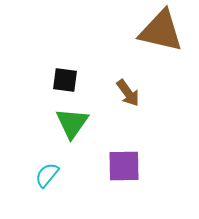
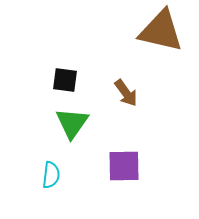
brown arrow: moved 2 px left
cyan semicircle: moved 4 px right; rotated 148 degrees clockwise
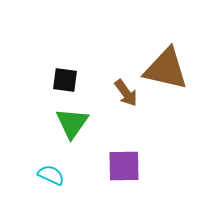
brown triangle: moved 5 px right, 38 px down
cyan semicircle: rotated 72 degrees counterclockwise
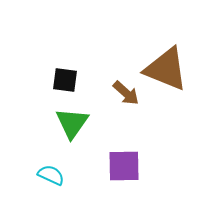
brown triangle: rotated 9 degrees clockwise
brown arrow: rotated 12 degrees counterclockwise
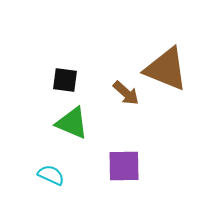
green triangle: rotated 42 degrees counterclockwise
